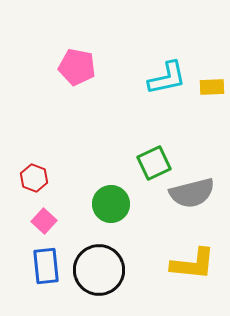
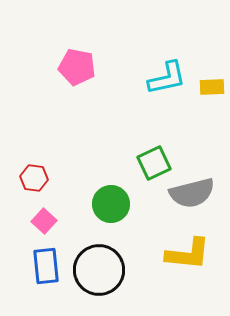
red hexagon: rotated 12 degrees counterclockwise
yellow L-shape: moved 5 px left, 10 px up
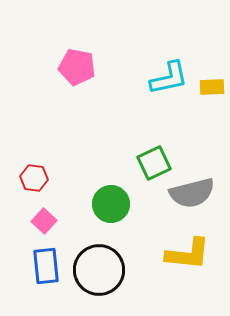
cyan L-shape: moved 2 px right
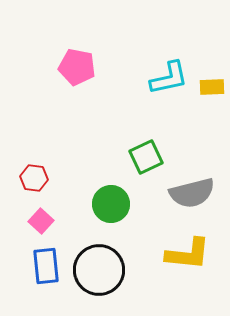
green square: moved 8 px left, 6 px up
pink square: moved 3 px left
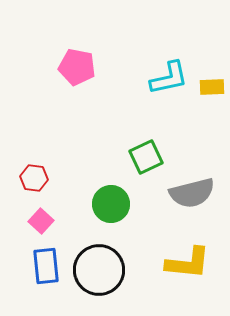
yellow L-shape: moved 9 px down
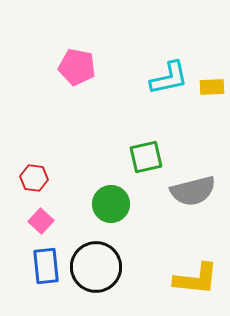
green square: rotated 12 degrees clockwise
gray semicircle: moved 1 px right, 2 px up
yellow L-shape: moved 8 px right, 16 px down
black circle: moved 3 px left, 3 px up
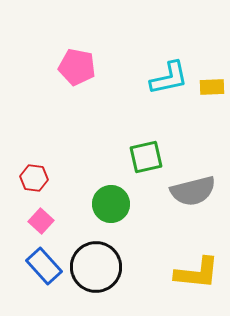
blue rectangle: moved 2 px left; rotated 36 degrees counterclockwise
yellow L-shape: moved 1 px right, 6 px up
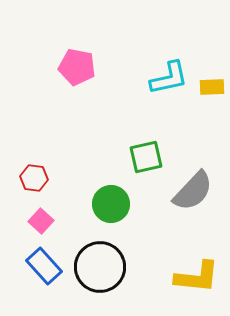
gray semicircle: rotated 33 degrees counterclockwise
black circle: moved 4 px right
yellow L-shape: moved 4 px down
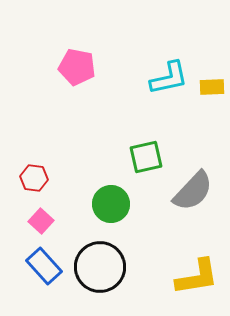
yellow L-shape: rotated 15 degrees counterclockwise
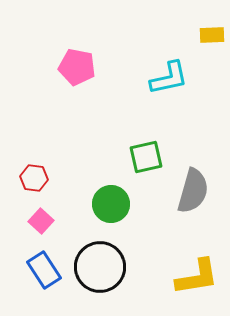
yellow rectangle: moved 52 px up
gray semicircle: rotated 27 degrees counterclockwise
blue rectangle: moved 4 px down; rotated 9 degrees clockwise
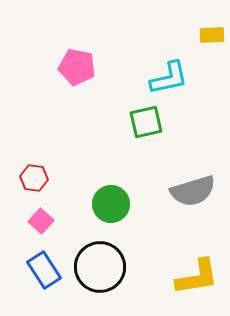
green square: moved 35 px up
gray semicircle: rotated 57 degrees clockwise
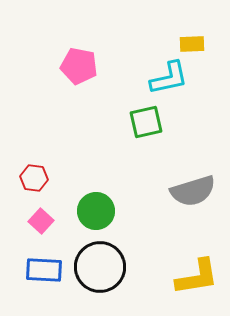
yellow rectangle: moved 20 px left, 9 px down
pink pentagon: moved 2 px right, 1 px up
green circle: moved 15 px left, 7 px down
blue rectangle: rotated 54 degrees counterclockwise
